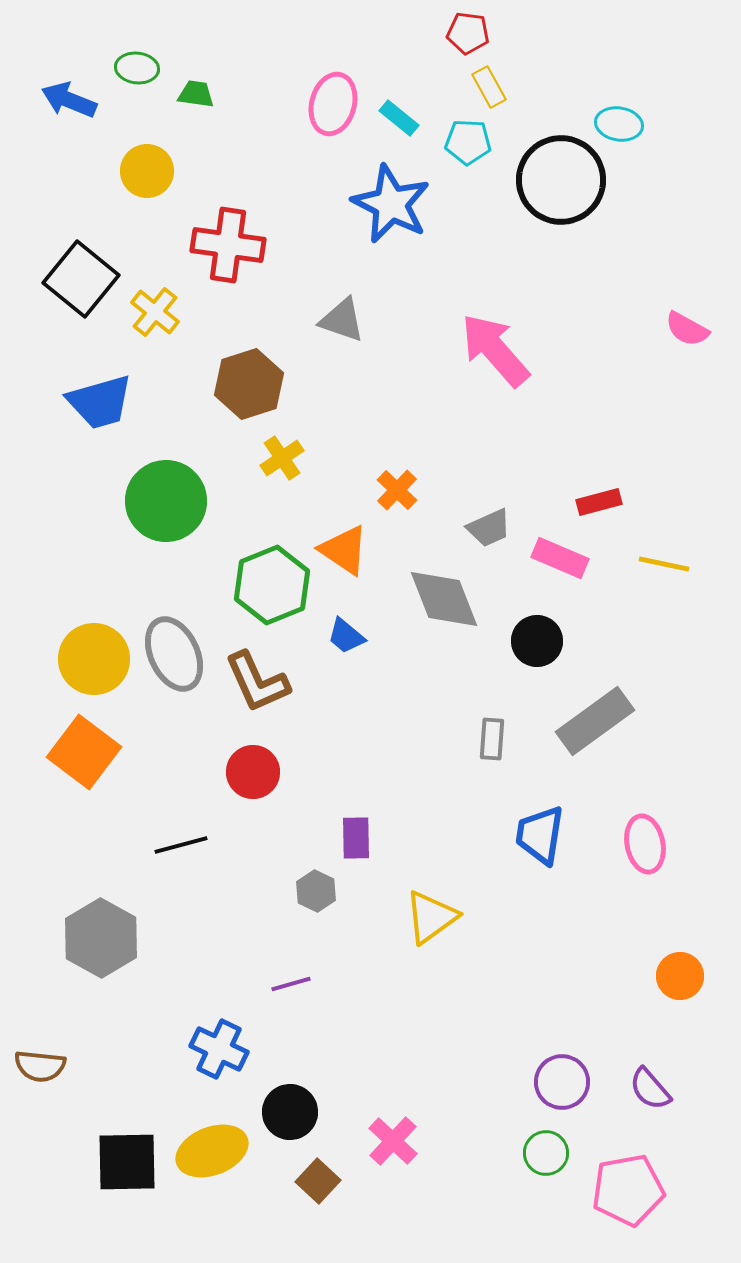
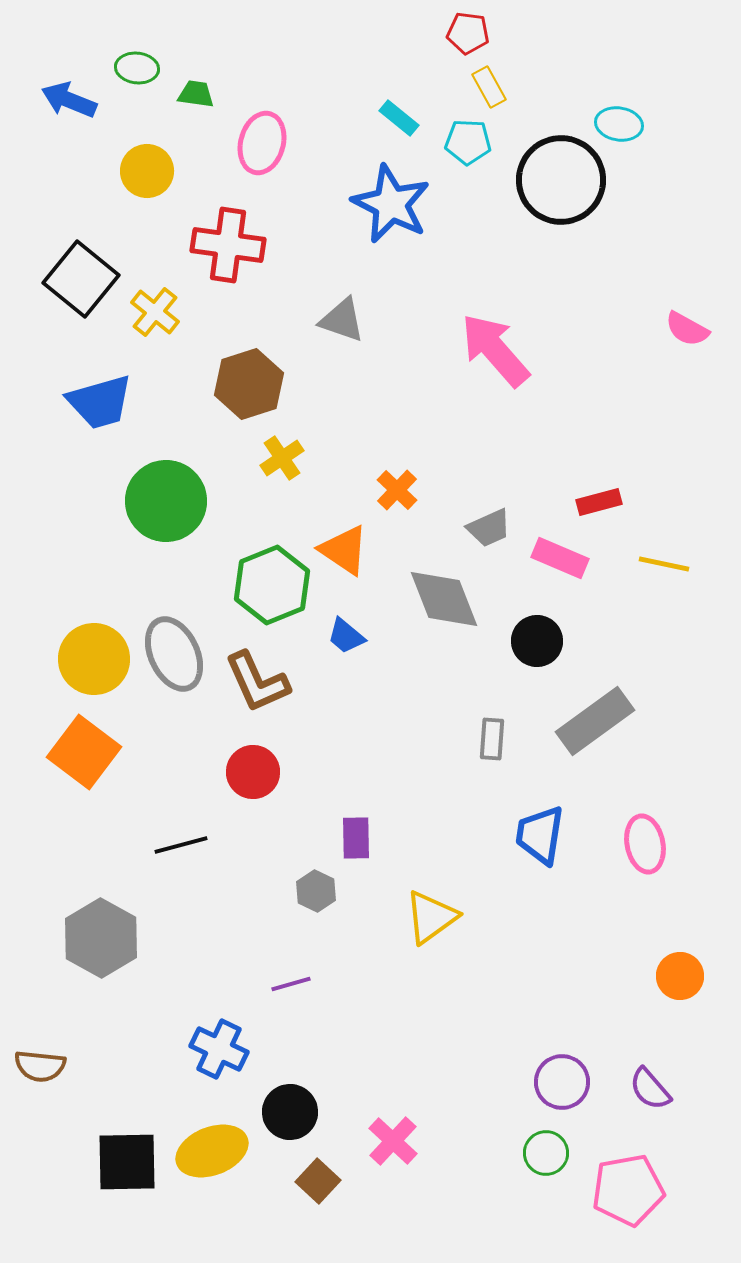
pink ellipse at (333, 104): moved 71 px left, 39 px down
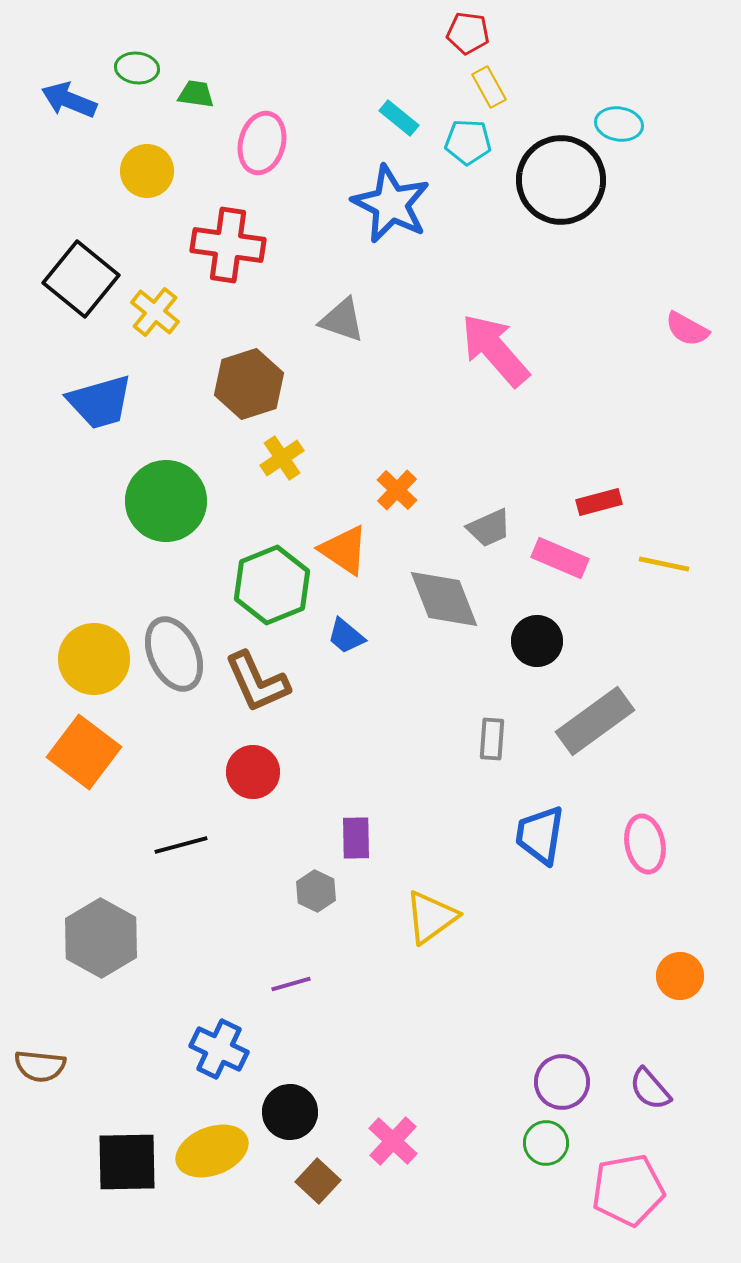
green circle at (546, 1153): moved 10 px up
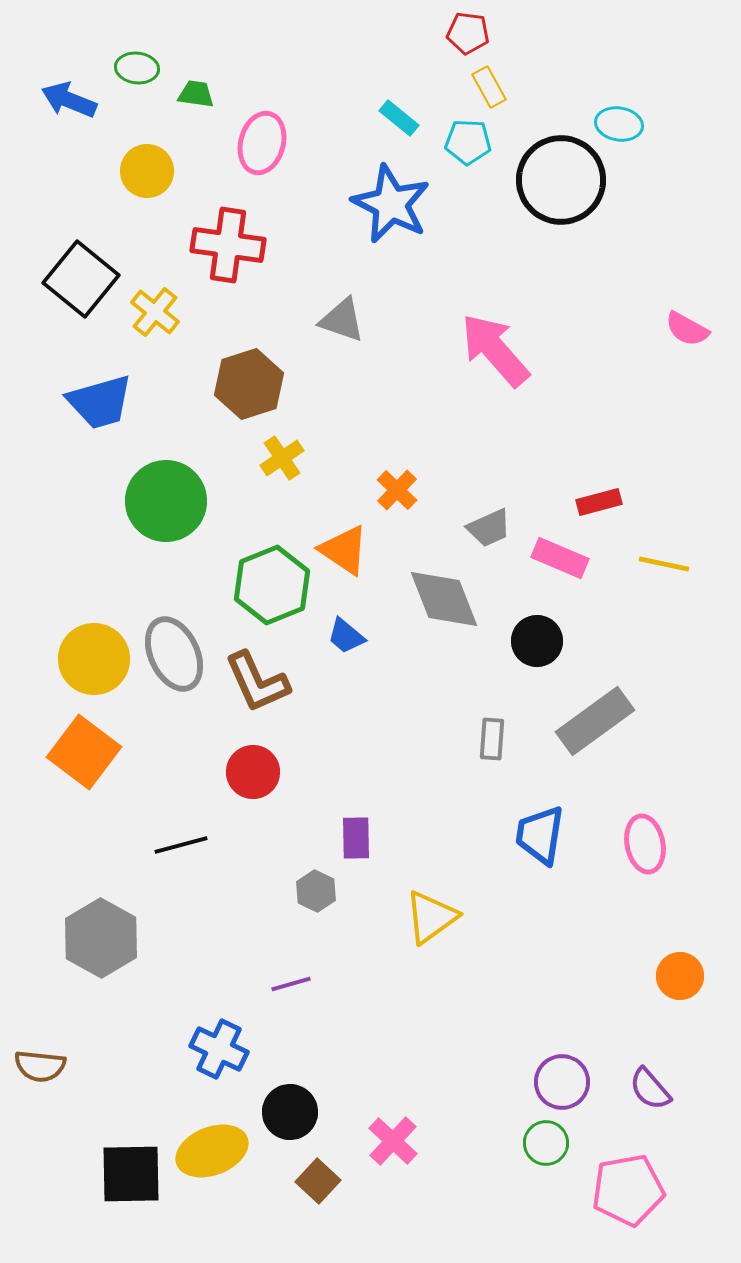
black square at (127, 1162): moved 4 px right, 12 px down
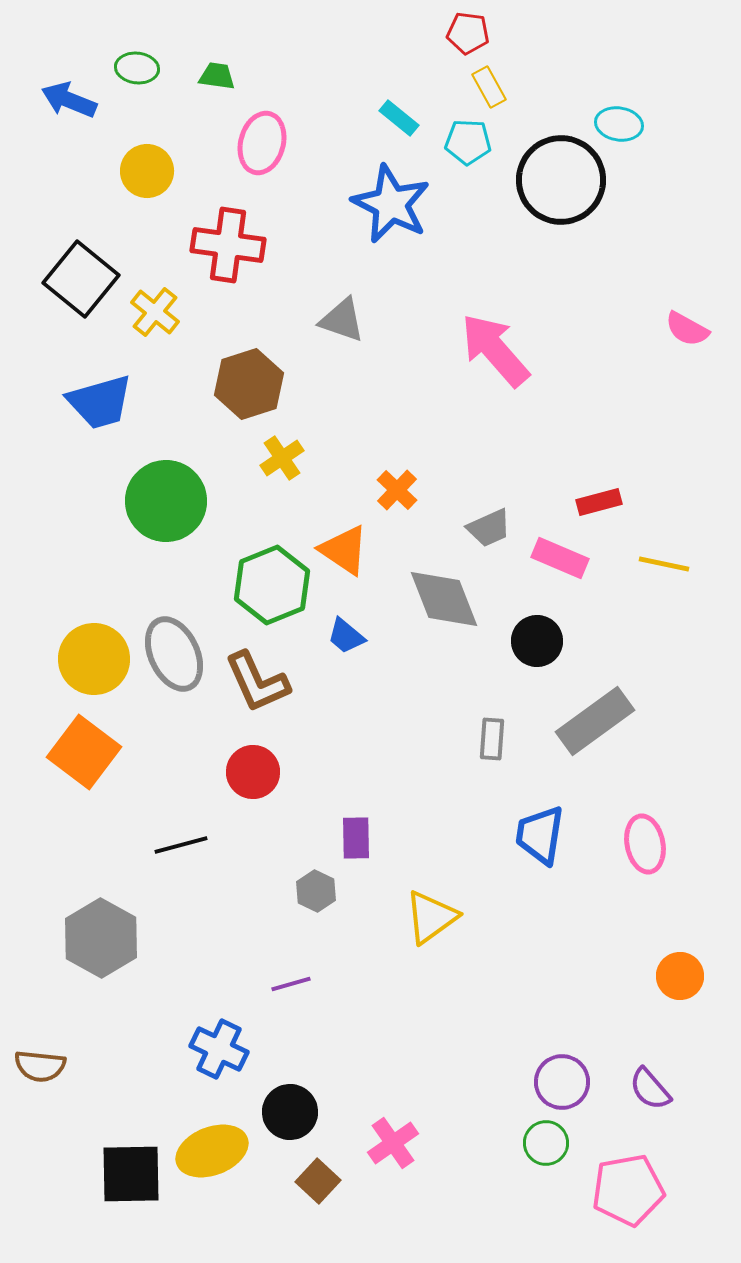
green trapezoid at (196, 94): moved 21 px right, 18 px up
pink cross at (393, 1141): moved 2 px down; rotated 12 degrees clockwise
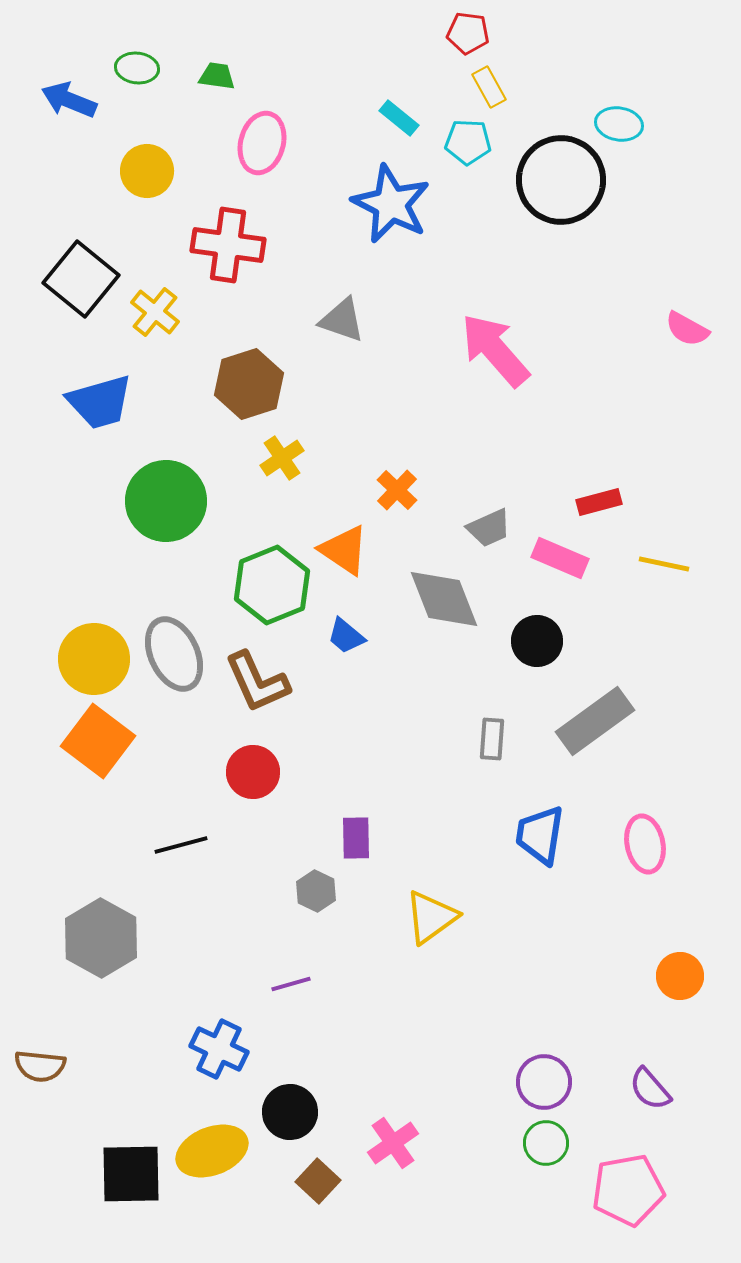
orange square at (84, 752): moved 14 px right, 11 px up
purple circle at (562, 1082): moved 18 px left
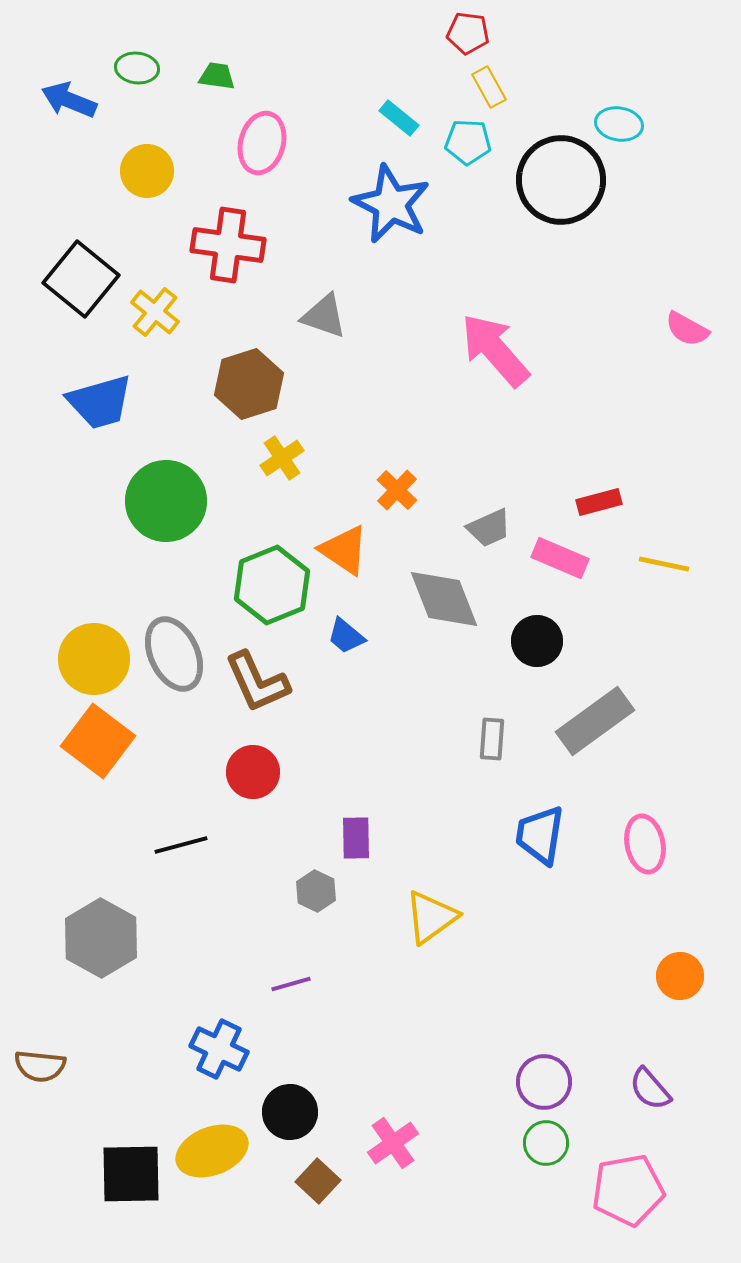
gray triangle at (342, 320): moved 18 px left, 4 px up
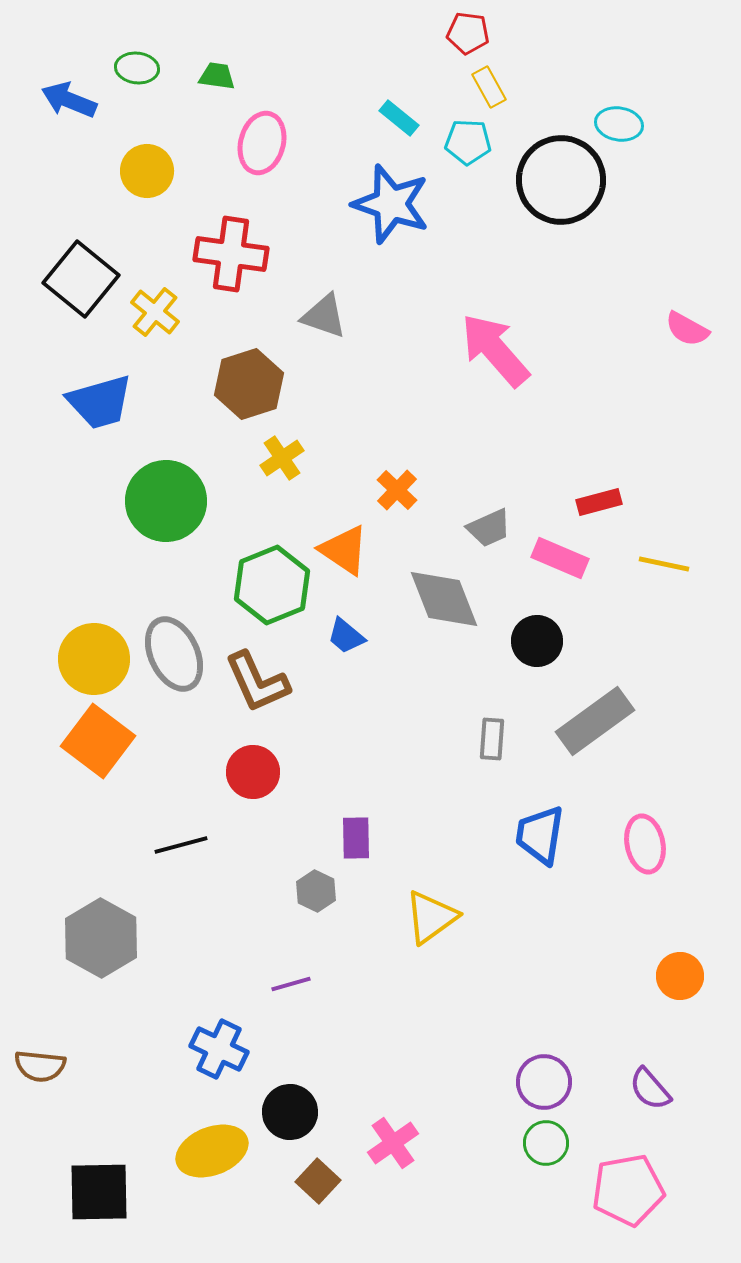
blue star at (391, 204): rotated 8 degrees counterclockwise
red cross at (228, 245): moved 3 px right, 9 px down
black square at (131, 1174): moved 32 px left, 18 px down
